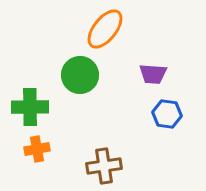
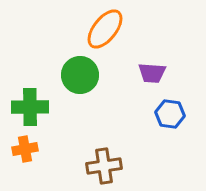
purple trapezoid: moved 1 px left, 1 px up
blue hexagon: moved 3 px right
orange cross: moved 12 px left
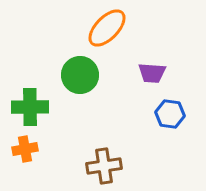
orange ellipse: moved 2 px right, 1 px up; rotated 6 degrees clockwise
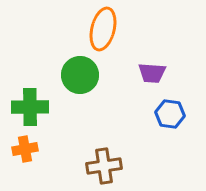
orange ellipse: moved 4 px left, 1 px down; rotated 30 degrees counterclockwise
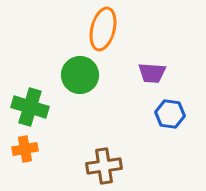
green cross: rotated 18 degrees clockwise
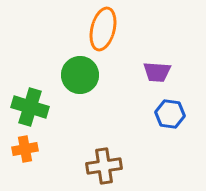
purple trapezoid: moved 5 px right, 1 px up
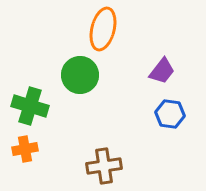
purple trapezoid: moved 5 px right, 1 px up; rotated 56 degrees counterclockwise
green cross: moved 1 px up
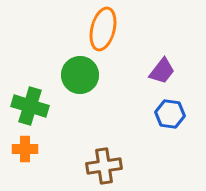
orange cross: rotated 10 degrees clockwise
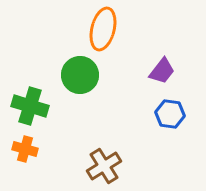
orange cross: rotated 15 degrees clockwise
brown cross: rotated 24 degrees counterclockwise
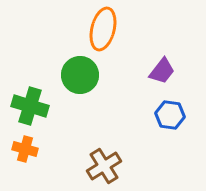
blue hexagon: moved 1 px down
